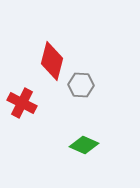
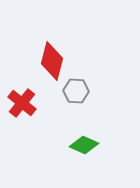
gray hexagon: moved 5 px left, 6 px down
red cross: rotated 12 degrees clockwise
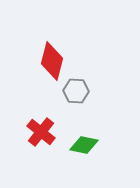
red cross: moved 19 px right, 29 px down
green diamond: rotated 12 degrees counterclockwise
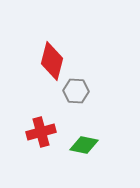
red cross: rotated 36 degrees clockwise
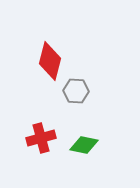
red diamond: moved 2 px left
red cross: moved 6 px down
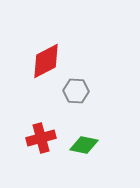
red diamond: moved 4 px left; rotated 48 degrees clockwise
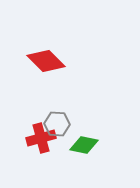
red diamond: rotated 72 degrees clockwise
gray hexagon: moved 19 px left, 33 px down
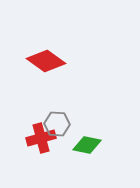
red diamond: rotated 9 degrees counterclockwise
green diamond: moved 3 px right
